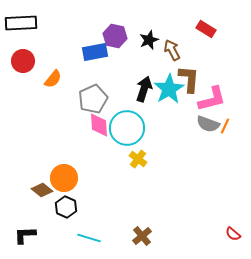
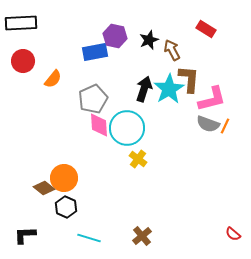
brown diamond: moved 2 px right, 2 px up
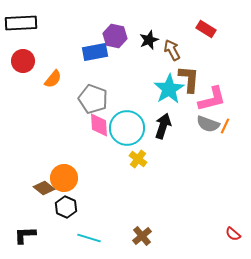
black arrow: moved 19 px right, 37 px down
gray pentagon: rotated 28 degrees counterclockwise
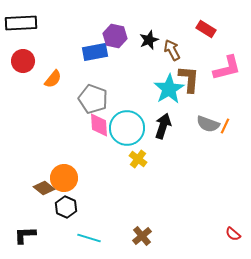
pink L-shape: moved 15 px right, 31 px up
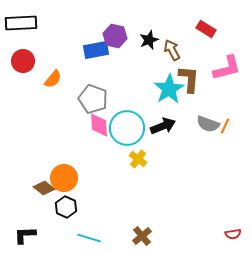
blue rectangle: moved 1 px right, 2 px up
black arrow: rotated 50 degrees clockwise
red semicircle: rotated 49 degrees counterclockwise
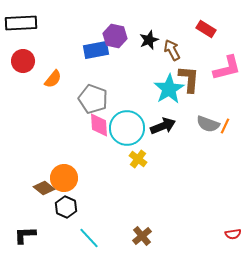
cyan line: rotated 30 degrees clockwise
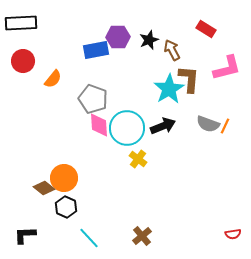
purple hexagon: moved 3 px right, 1 px down; rotated 15 degrees counterclockwise
